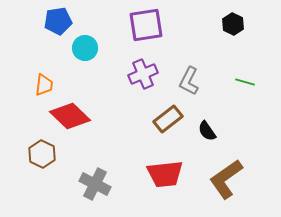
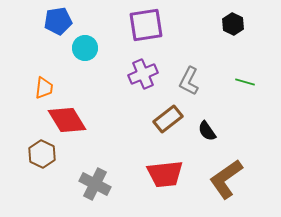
orange trapezoid: moved 3 px down
red diamond: moved 3 px left, 4 px down; rotated 15 degrees clockwise
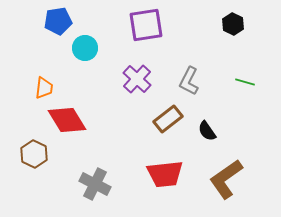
purple cross: moved 6 px left, 5 px down; rotated 24 degrees counterclockwise
brown hexagon: moved 8 px left
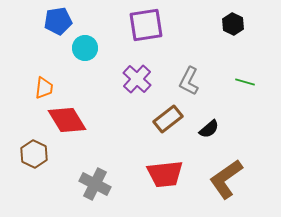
black semicircle: moved 2 px right, 2 px up; rotated 95 degrees counterclockwise
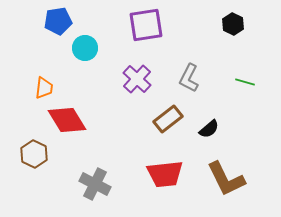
gray L-shape: moved 3 px up
brown L-shape: rotated 81 degrees counterclockwise
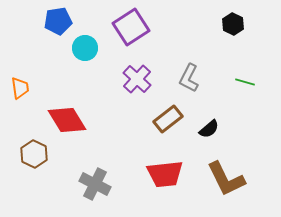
purple square: moved 15 px left, 2 px down; rotated 24 degrees counterclockwise
orange trapezoid: moved 24 px left; rotated 15 degrees counterclockwise
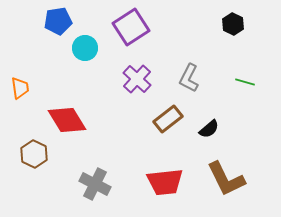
red trapezoid: moved 8 px down
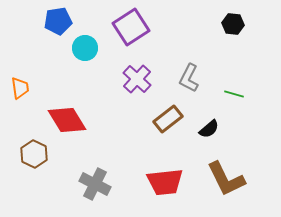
black hexagon: rotated 20 degrees counterclockwise
green line: moved 11 px left, 12 px down
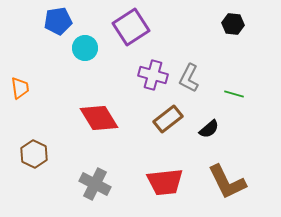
purple cross: moved 16 px right, 4 px up; rotated 28 degrees counterclockwise
red diamond: moved 32 px right, 2 px up
brown L-shape: moved 1 px right, 3 px down
